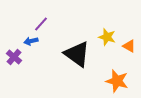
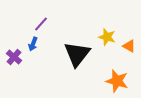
blue arrow: moved 2 px right, 3 px down; rotated 56 degrees counterclockwise
black triangle: rotated 32 degrees clockwise
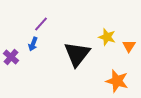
orange triangle: rotated 32 degrees clockwise
purple cross: moved 3 px left
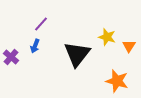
blue arrow: moved 2 px right, 2 px down
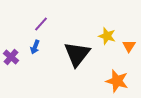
yellow star: moved 1 px up
blue arrow: moved 1 px down
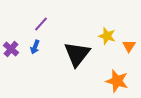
purple cross: moved 8 px up
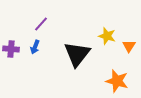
purple cross: rotated 35 degrees counterclockwise
